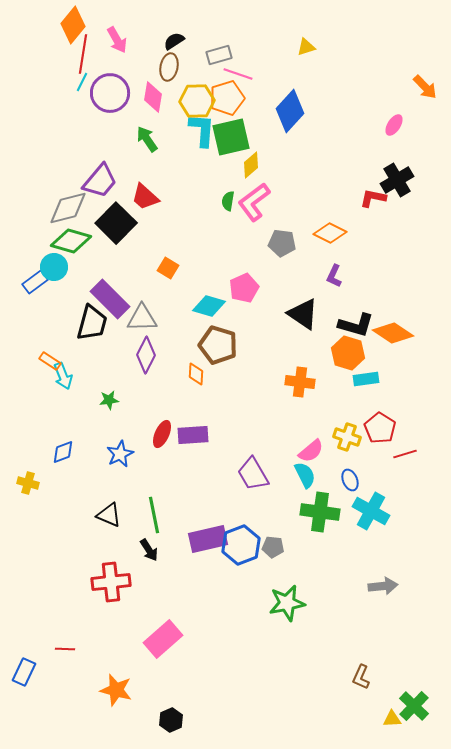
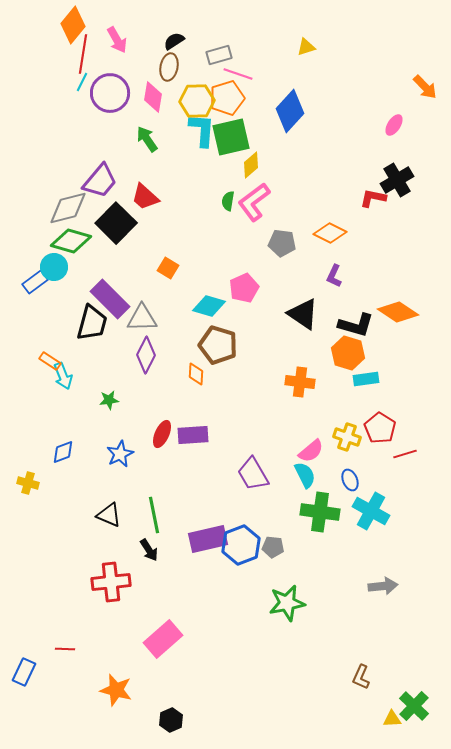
orange diamond at (393, 333): moved 5 px right, 21 px up
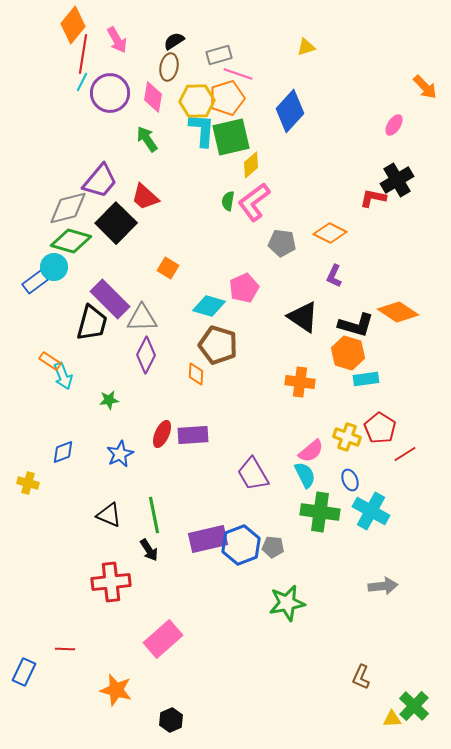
black triangle at (303, 314): moved 3 px down
red line at (405, 454): rotated 15 degrees counterclockwise
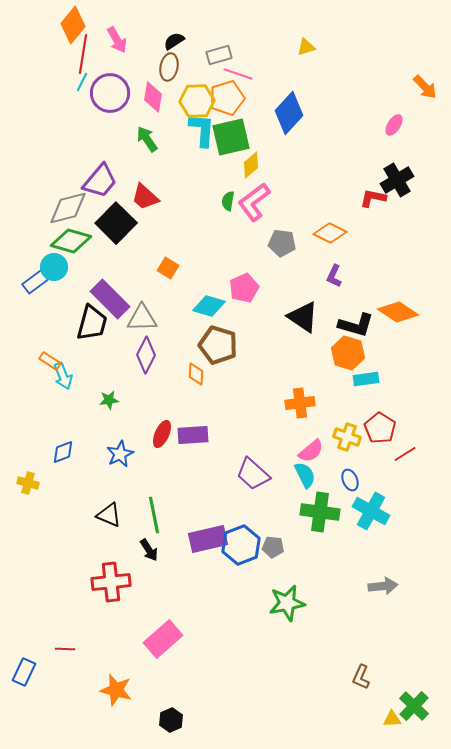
blue diamond at (290, 111): moved 1 px left, 2 px down
orange cross at (300, 382): moved 21 px down; rotated 16 degrees counterclockwise
purple trapezoid at (253, 474): rotated 18 degrees counterclockwise
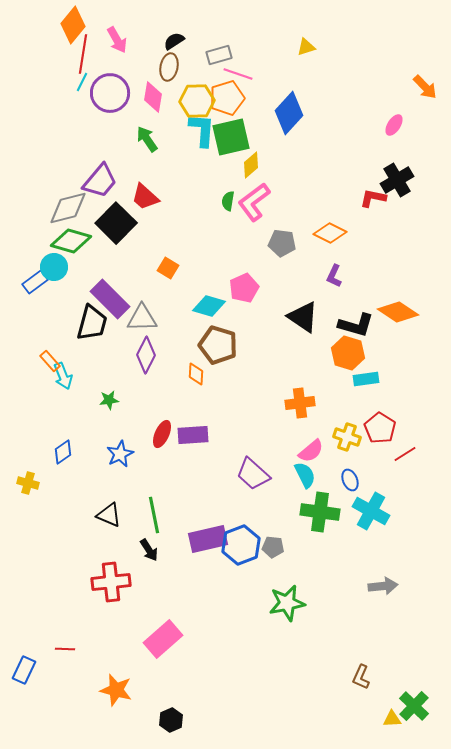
orange rectangle at (50, 361): rotated 15 degrees clockwise
blue diamond at (63, 452): rotated 15 degrees counterclockwise
blue rectangle at (24, 672): moved 2 px up
